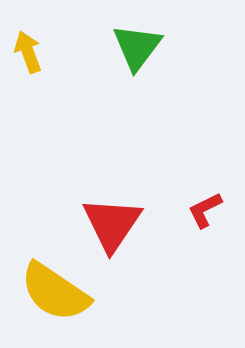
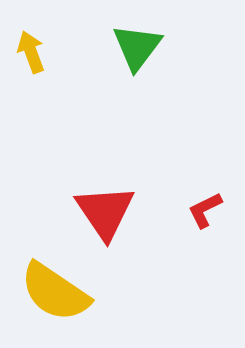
yellow arrow: moved 3 px right
red triangle: moved 7 px left, 12 px up; rotated 8 degrees counterclockwise
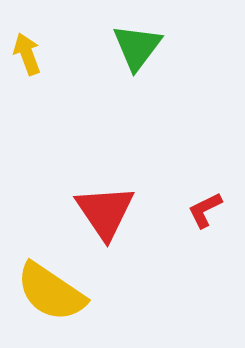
yellow arrow: moved 4 px left, 2 px down
yellow semicircle: moved 4 px left
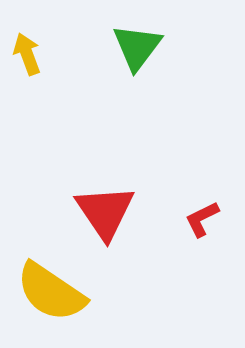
red L-shape: moved 3 px left, 9 px down
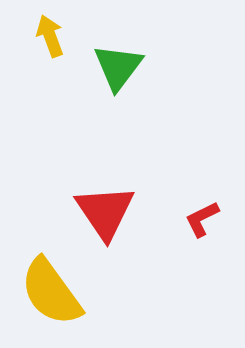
green triangle: moved 19 px left, 20 px down
yellow arrow: moved 23 px right, 18 px up
yellow semicircle: rotated 20 degrees clockwise
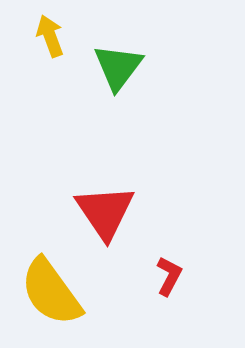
red L-shape: moved 33 px left, 57 px down; rotated 144 degrees clockwise
